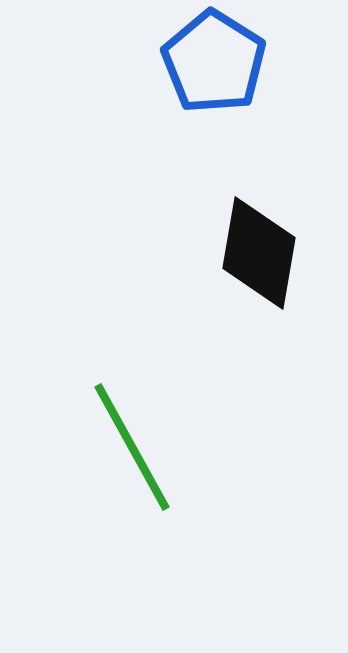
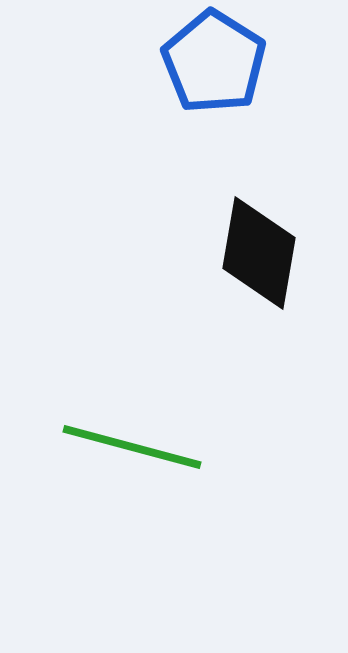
green line: rotated 46 degrees counterclockwise
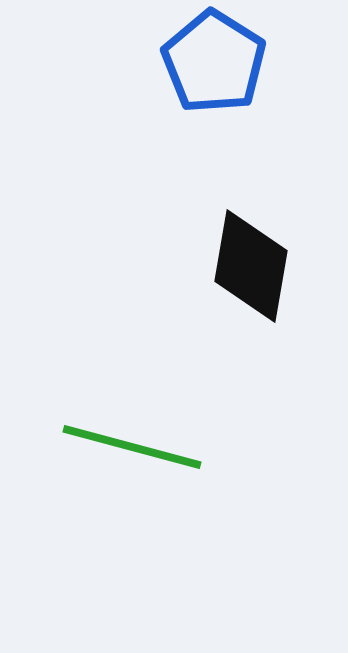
black diamond: moved 8 px left, 13 px down
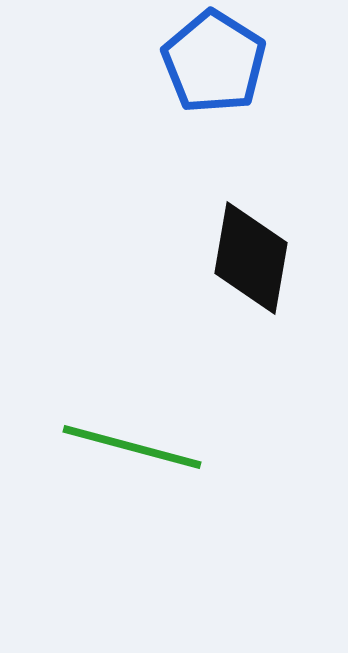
black diamond: moved 8 px up
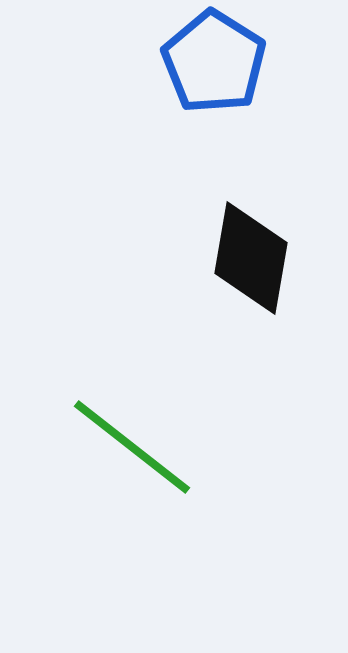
green line: rotated 23 degrees clockwise
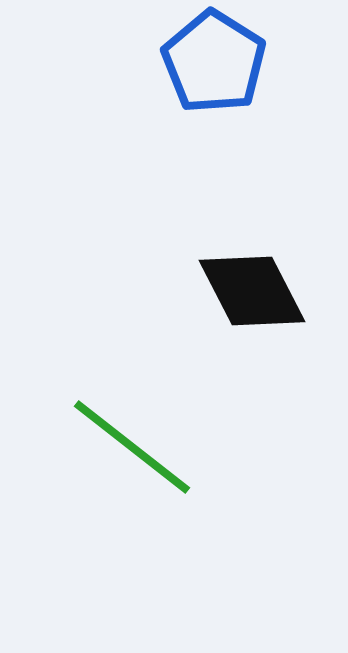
black diamond: moved 1 px right, 33 px down; rotated 37 degrees counterclockwise
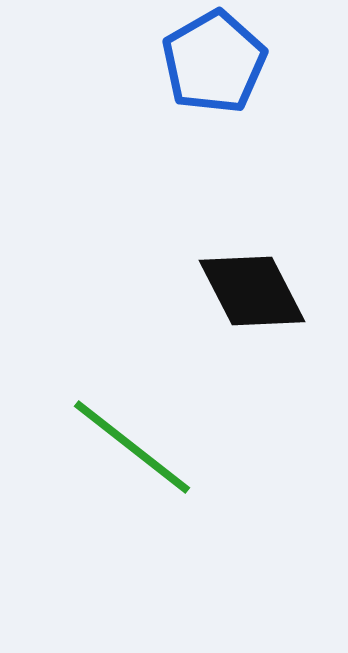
blue pentagon: rotated 10 degrees clockwise
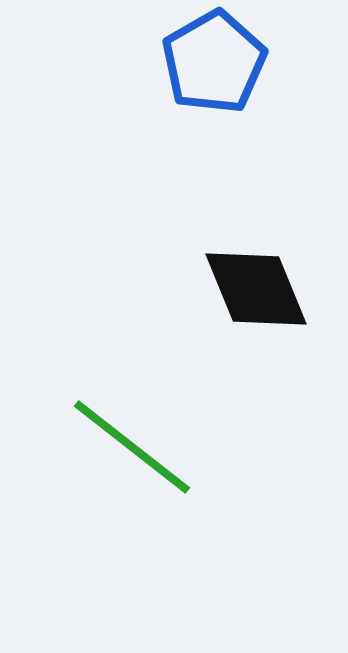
black diamond: moved 4 px right, 2 px up; rotated 5 degrees clockwise
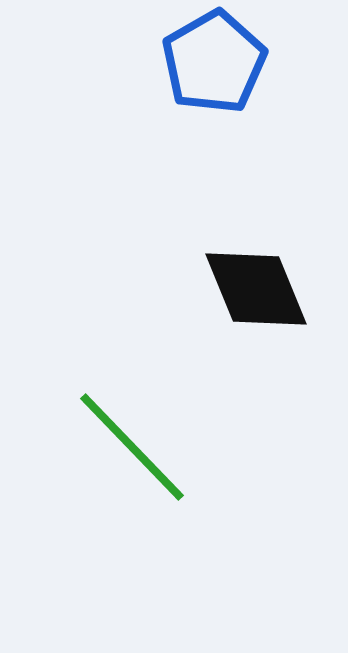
green line: rotated 8 degrees clockwise
